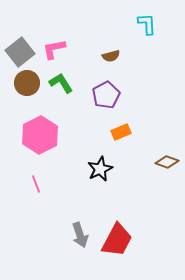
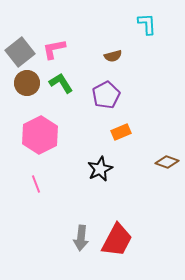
brown semicircle: moved 2 px right
gray arrow: moved 1 px right, 3 px down; rotated 25 degrees clockwise
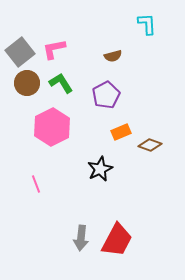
pink hexagon: moved 12 px right, 8 px up
brown diamond: moved 17 px left, 17 px up
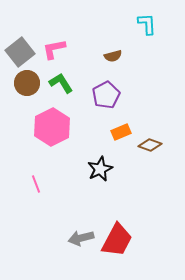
gray arrow: rotated 70 degrees clockwise
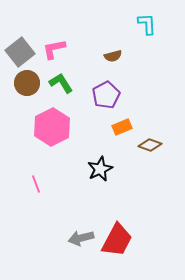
orange rectangle: moved 1 px right, 5 px up
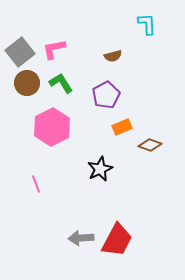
gray arrow: rotated 10 degrees clockwise
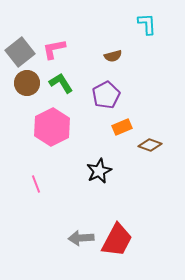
black star: moved 1 px left, 2 px down
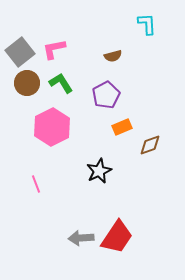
brown diamond: rotated 40 degrees counterclockwise
red trapezoid: moved 3 px up; rotated 6 degrees clockwise
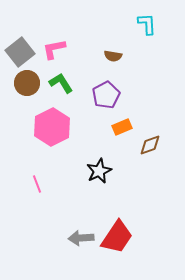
brown semicircle: rotated 24 degrees clockwise
pink line: moved 1 px right
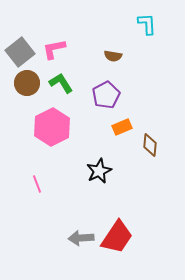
brown diamond: rotated 65 degrees counterclockwise
